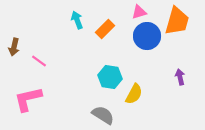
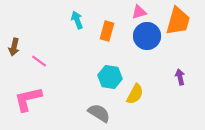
orange trapezoid: moved 1 px right
orange rectangle: moved 2 px right, 2 px down; rotated 30 degrees counterclockwise
yellow semicircle: moved 1 px right
gray semicircle: moved 4 px left, 2 px up
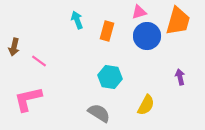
yellow semicircle: moved 11 px right, 11 px down
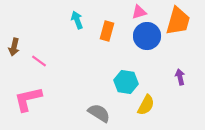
cyan hexagon: moved 16 px right, 5 px down
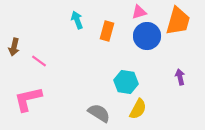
yellow semicircle: moved 8 px left, 4 px down
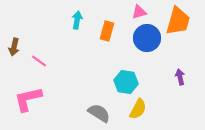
cyan arrow: rotated 30 degrees clockwise
blue circle: moved 2 px down
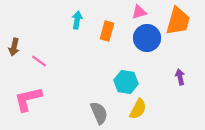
gray semicircle: rotated 35 degrees clockwise
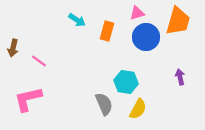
pink triangle: moved 2 px left, 1 px down
cyan arrow: rotated 114 degrees clockwise
blue circle: moved 1 px left, 1 px up
brown arrow: moved 1 px left, 1 px down
gray semicircle: moved 5 px right, 9 px up
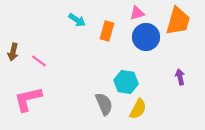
brown arrow: moved 4 px down
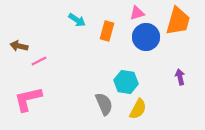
brown arrow: moved 6 px right, 6 px up; rotated 90 degrees clockwise
pink line: rotated 63 degrees counterclockwise
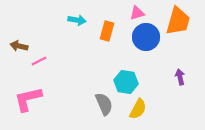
cyan arrow: rotated 24 degrees counterclockwise
